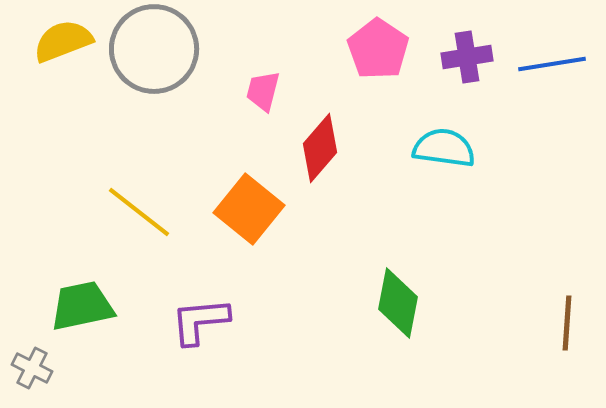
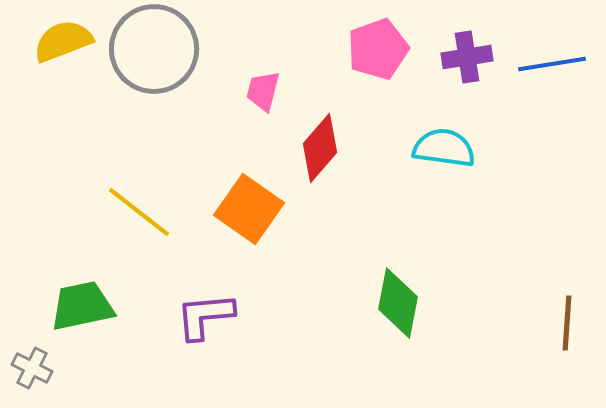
pink pentagon: rotated 18 degrees clockwise
orange square: rotated 4 degrees counterclockwise
purple L-shape: moved 5 px right, 5 px up
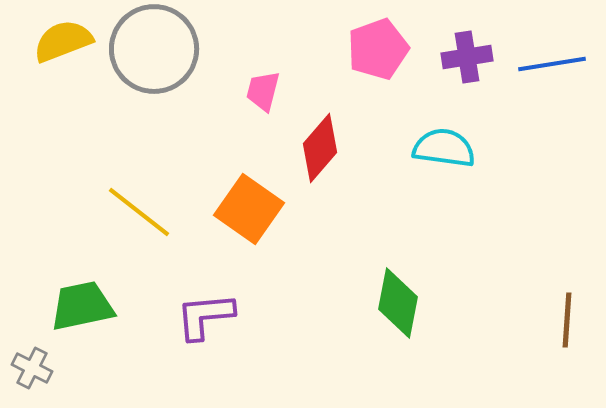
brown line: moved 3 px up
